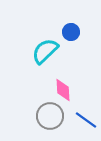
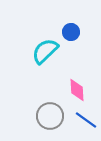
pink diamond: moved 14 px right
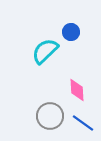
blue line: moved 3 px left, 3 px down
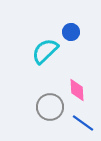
gray circle: moved 9 px up
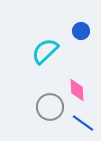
blue circle: moved 10 px right, 1 px up
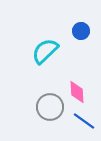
pink diamond: moved 2 px down
blue line: moved 1 px right, 2 px up
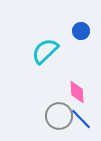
gray circle: moved 9 px right, 9 px down
blue line: moved 3 px left, 2 px up; rotated 10 degrees clockwise
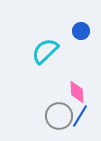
blue line: moved 1 px left, 3 px up; rotated 75 degrees clockwise
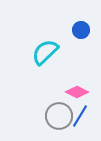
blue circle: moved 1 px up
cyan semicircle: moved 1 px down
pink diamond: rotated 60 degrees counterclockwise
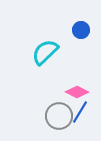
blue line: moved 4 px up
